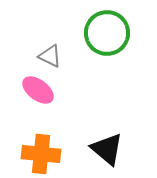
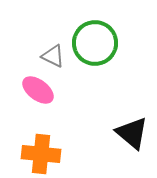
green circle: moved 12 px left, 10 px down
gray triangle: moved 3 px right
black triangle: moved 25 px right, 16 px up
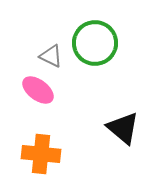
gray triangle: moved 2 px left
black triangle: moved 9 px left, 5 px up
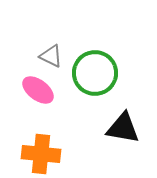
green circle: moved 30 px down
black triangle: rotated 30 degrees counterclockwise
